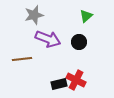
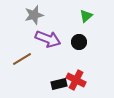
brown line: rotated 24 degrees counterclockwise
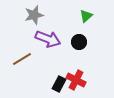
black rectangle: rotated 49 degrees counterclockwise
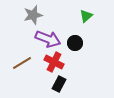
gray star: moved 1 px left
black circle: moved 4 px left, 1 px down
brown line: moved 4 px down
red cross: moved 22 px left, 18 px up
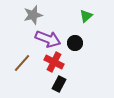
brown line: rotated 18 degrees counterclockwise
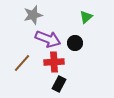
green triangle: moved 1 px down
red cross: rotated 30 degrees counterclockwise
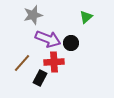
black circle: moved 4 px left
black rectangle: moved 19 px left, 6 px up
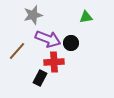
green triangle: rotated 32 degrees clockwise
brown line: moved 5 px left, 12 px up
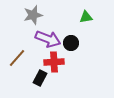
brown line: moved 7 px down
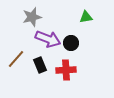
gray star: moved 1 px left, 2 px down
brown line: moved 1 px left, 1 px down
red cross: moved 12 px right, 8 px down
black rectangle: moved 13 px up; rotated 49 degrees counterclockwise
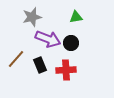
green triangle: moved 10 px left
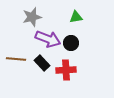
brown line: rotated 54 degrees clockwise
black rectangle: moved 2 px right, 2 px up; rotated 21 degrees counterclockwise
